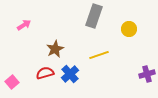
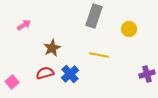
brown star: moved 3 px left, 1 px up
yellow line: rotated 30 degrees clockwise
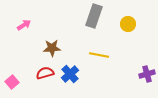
yellow circle: moved 1 px left, 5 px up
brown star: rotated 24 degrees clockwise
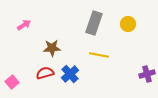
gray rectangle: moved 7 px down
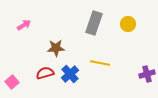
brown star: moved 4 px right
yellow line: moved 1 px right, 8 px down
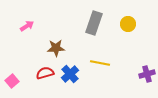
pink arrow: moved 3 px right, 1 px down
pink square: moved 1 px up
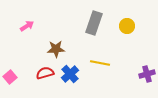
yellow circle: moved 1 px left, 2 px down
brown star: moved 1 px down
pink square: moved 2 px left, 4 px up
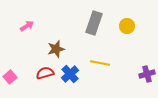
brown star: rotated 12 degrees counterclockwise
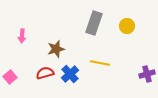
pink arrow: moved 5 px left, 10 px down; rotated 128 degrees clockwise
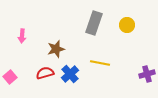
yellow circle: moved 1 px up
